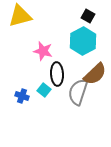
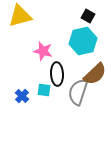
cyan hexagon: rotated 16 degrees clockwise
cyan square: rotated 32 degrees counterclockwise
blue cross: rotated 24 degrees clockwise
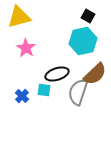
yellow triangle: moved 1 px left, 1 px down
pink star: moved 17 px left, 3 px up; rotated 18 degrees clockwise
black ellipse: rotated 75 degrees clockwise
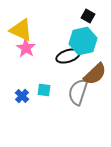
yellow triangle: moved 2 px right, 13 px down; rotated 40 degrees clockwise
black ellipse: moved 11 px right, 18 px up
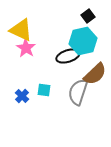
black square: rotated 24 degrees clockwise
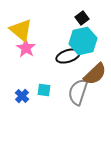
black square: moved 6 px left, 2 px down
yellow triangle: rotated 15 degrees clockwise
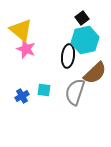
cyan hexagon: moved 2 px right, 1 px up
pink star: moved 1 px down; rotated 12 degrees counterclockwise
black ellipse: rotated 65 degrees counterclockwise
brown semicircle: moved 1 px up
gray semicircle: moved 3 px left
blue cross: rotated 16 degrees clockwise
